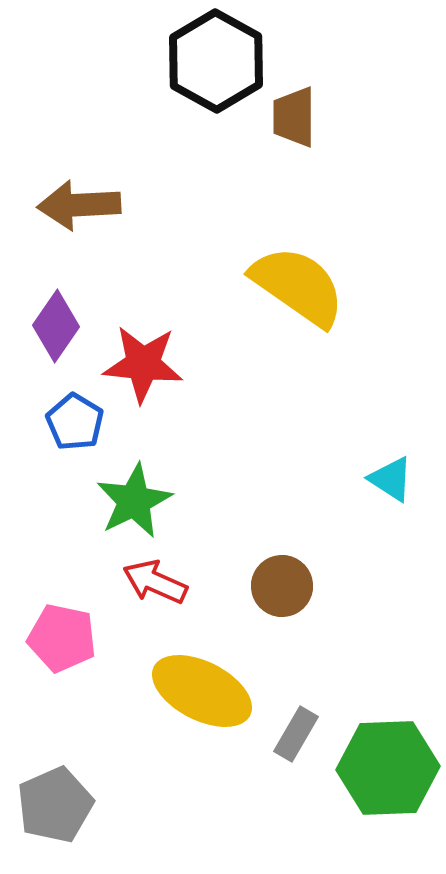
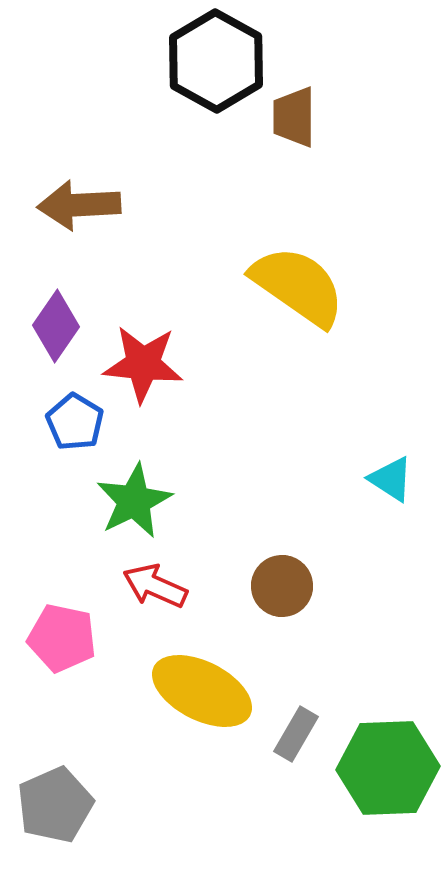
red arrow: moved 4 px down
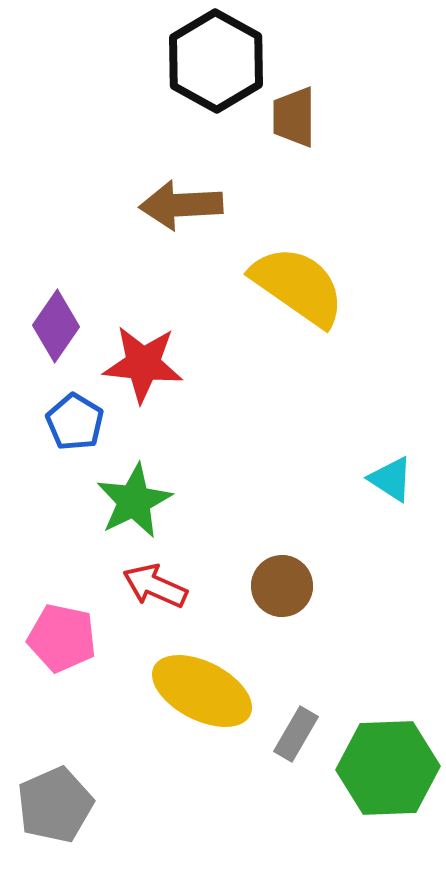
brown arrow: moved 102 px right
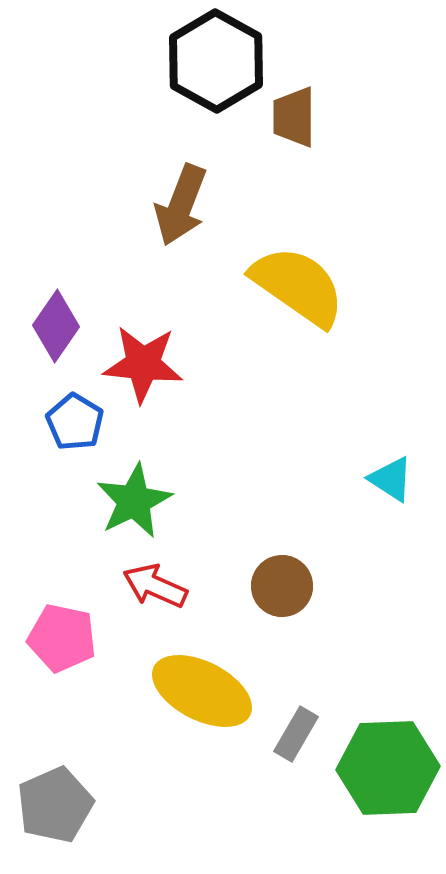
brown arrow: rotated 66 degrees counterclockwise
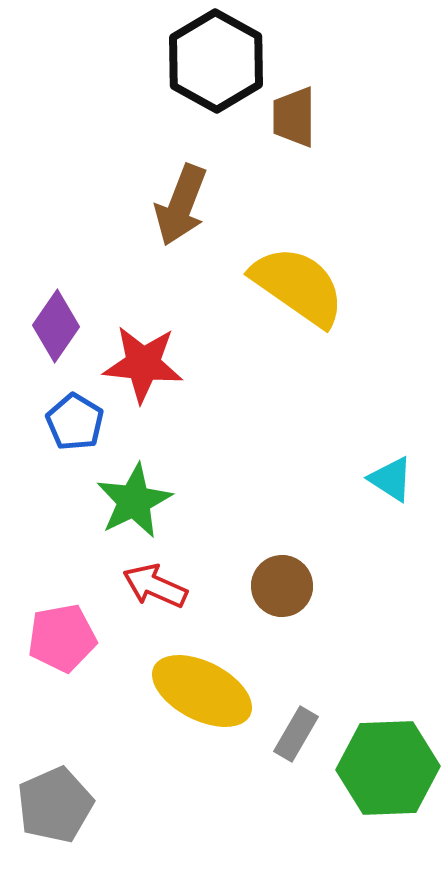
pink pentagon: rotated 22 degrees counterclockwise
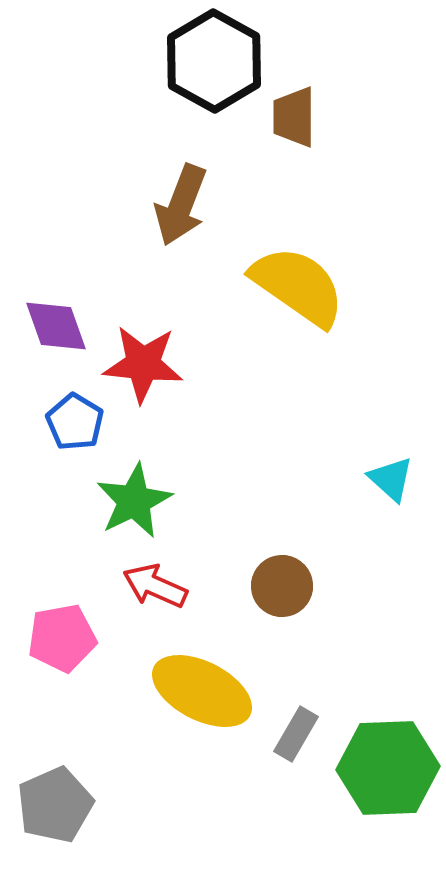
black hexagon: moved 2 px left
purple diamond: rotated 54 degrees counterclockwise
cyan triangle: rotated 9 degrees clockwise
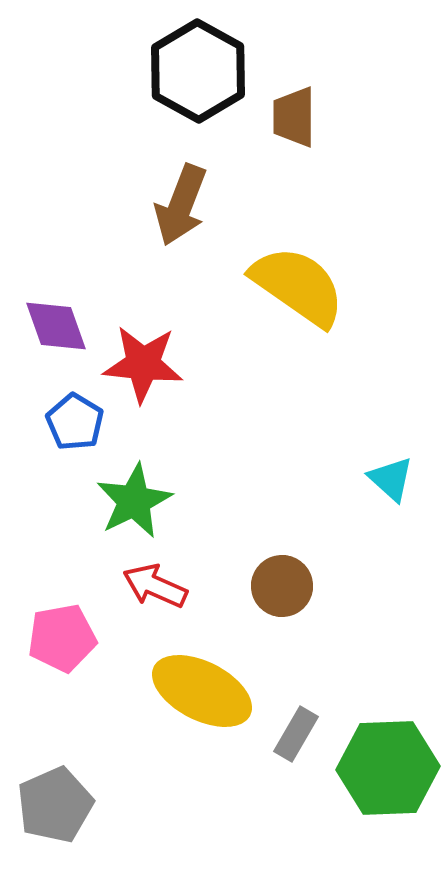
black hexagon: moved 16 px left, 10 px down
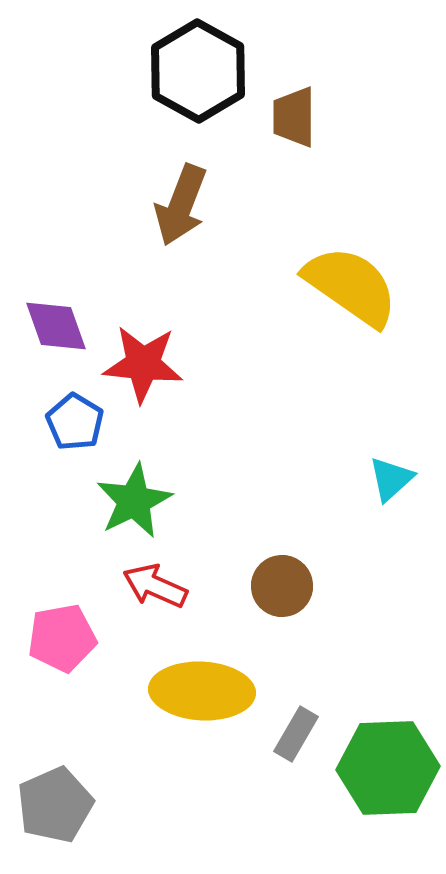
yellow semicircle: moved 53 px right
cyan triangle: rotated 36 degrees clockwise
yellow ellipse: rotated 24 degrees counterclockwise
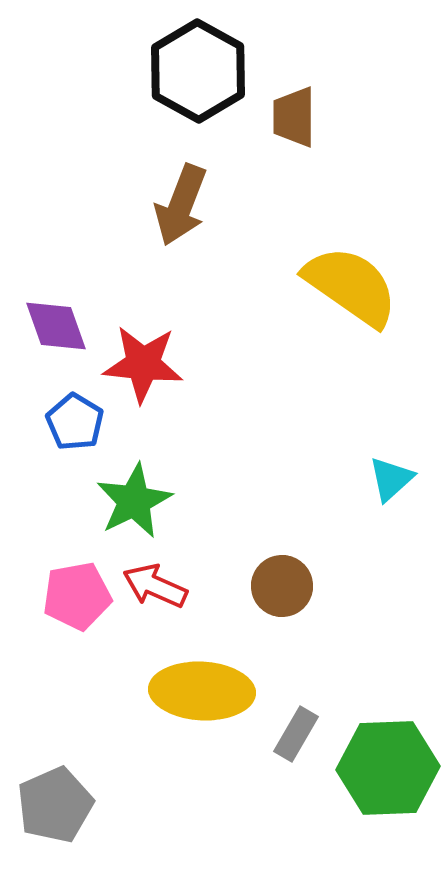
pink pentagon: moved 15 px right, 42 px up
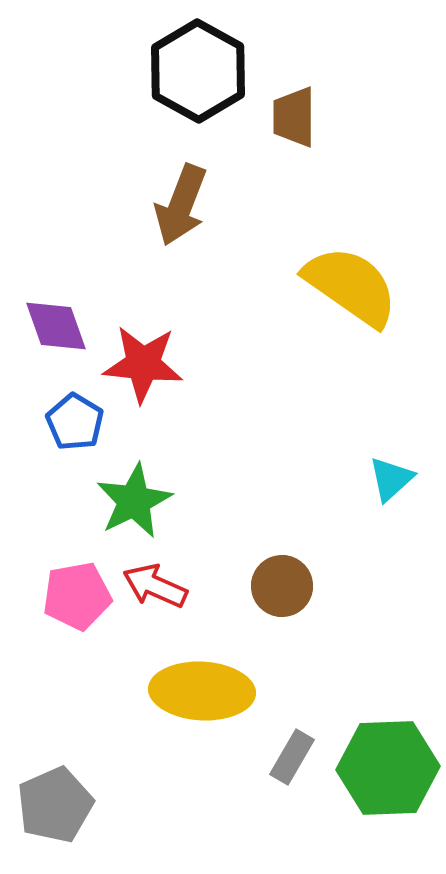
gray rectangle: moved 4 px left, 23 px down
